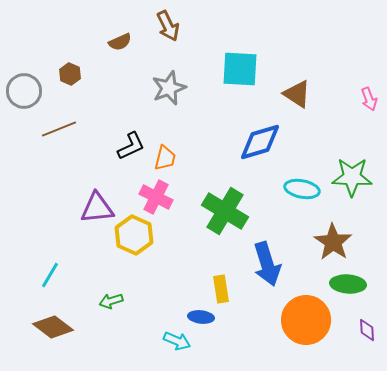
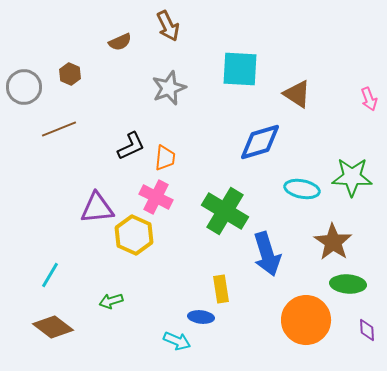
gray circle: moved 4 px up
orange trapezoid: rotated 8 degrees counterclockwise
blue arrow: moved 10 px up
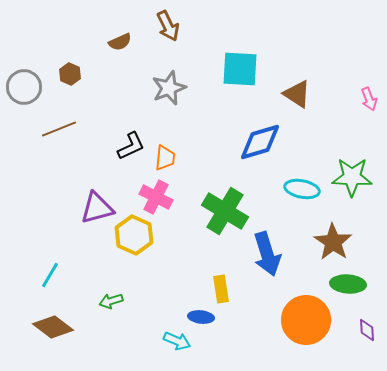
purple triangle: rotated 9 degrees counterclockwise
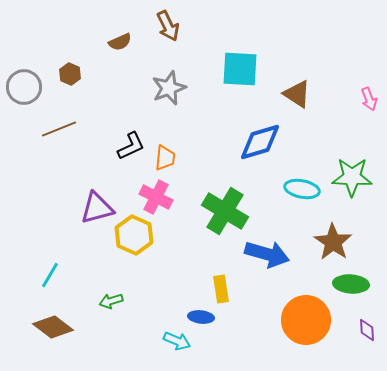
blue arrow: rotated 57 degrees counterclockwise
green ellipse: moved 3 px right
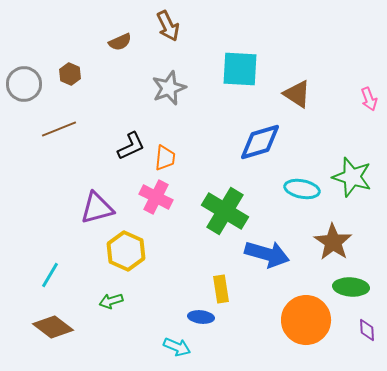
gray circle: moved 3 px up
green star: rotated 15 degrees clockwise
yellow hexagon: moved 8 px left, 16 px down
green ellipse: moved 3 px down
cyan arrow: moved 6 px down
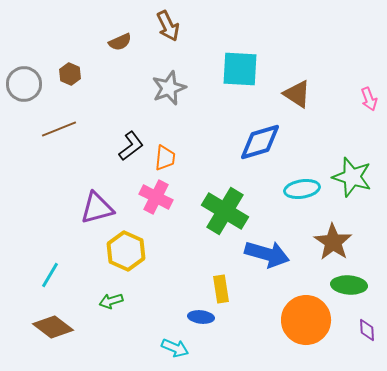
black L-shape: rotated 12 degrees counterclockwise
cyan ellipse: rotated 20 degrees counterclockwise
green ellipse: moved 2 px left, 2 px up
cyan arrow: moved 2 px left, 1 px down
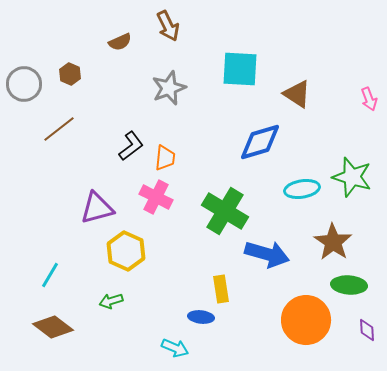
brown line: rotated 16 degrees counterclockwise
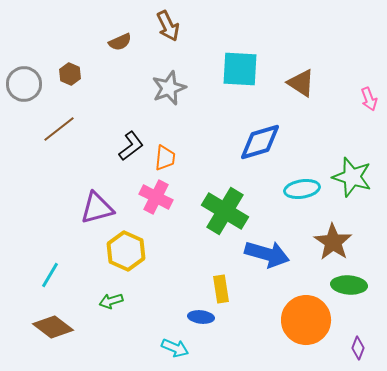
brown triangle: moved 4 px right, 11 px up
purple diamond: moved 9 px left, 18 px down; rotated 25 degrees clockwise
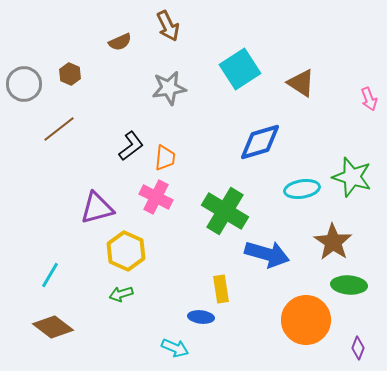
cyan square: rotated 36 degrees counterclockwise
gray star: rotated 12 degrees clockwise
green arrow: moved 10 px right, 7 px up
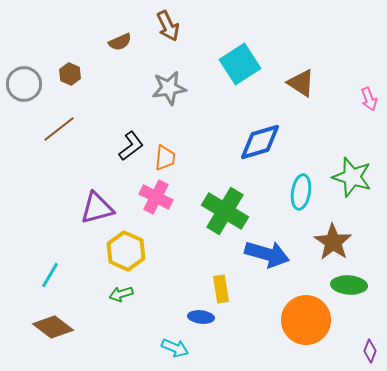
cyan square: moved 5 px up
cyan ellipse: moved 1 px left, 3 px down; rotated 72 degrees counterclockwise
purple diamond: moved 12 px right, 3 px down
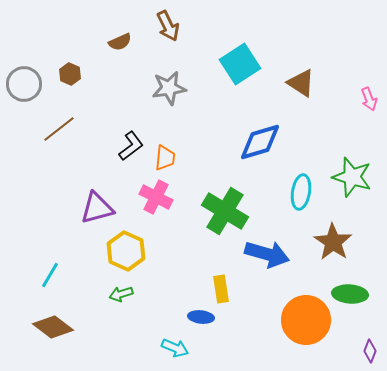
green ellipse: moved 1 px right, 9 px down
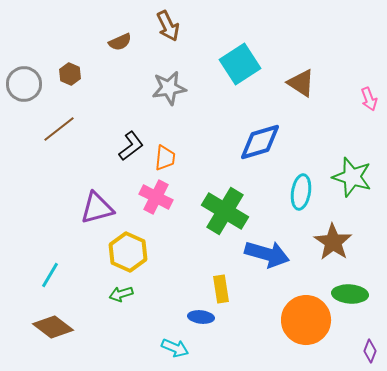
yellow hexagon: moved 2 px right, 1 px down
